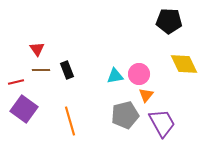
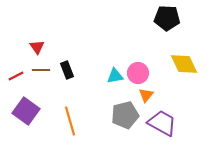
black pentagon: moved 2 px left, 3 px up
red triangle: moved 2 px up
pink circle: moved 1 px left, 1 px up
red line: moved 6 px up; rotated 14 degrees counterclockwise
purple square: moved 2 px right, 2 px down
purple trapezoid: rotated 32 degrees counterclockwise
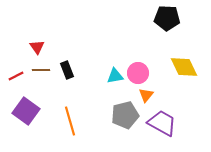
yellow diamond: moved 3 px down
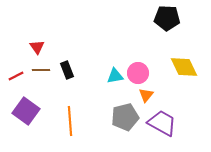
gray pentagon: moved 2 px down
orange line: rotated 12 degrees clockwise
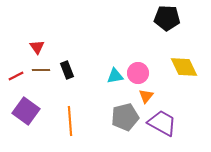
orange triangle: moved 1 px down
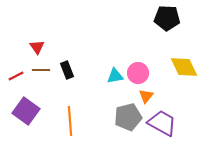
gray pentagon: moved 3 px right
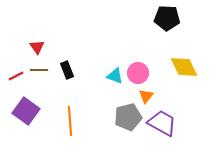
brown line: moved 2 px left
cyan triangle: rotated 30 degrees clockwise
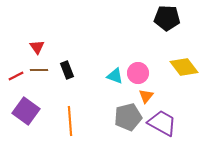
yellow diamond: rotated 12 degrees counterclockwise
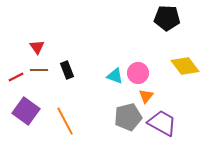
yellow diamond: moved 1 px right, 1 px up
red line: moved 1 px down
orange line: moved 5 px left; rotated 24 degrees counterclockwise
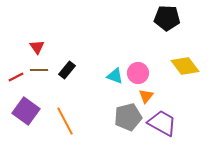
black rectangle: rotated 60 degrees clockwise
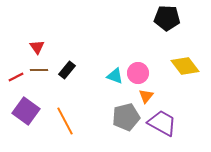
gray pentagon: moved 2 px left
